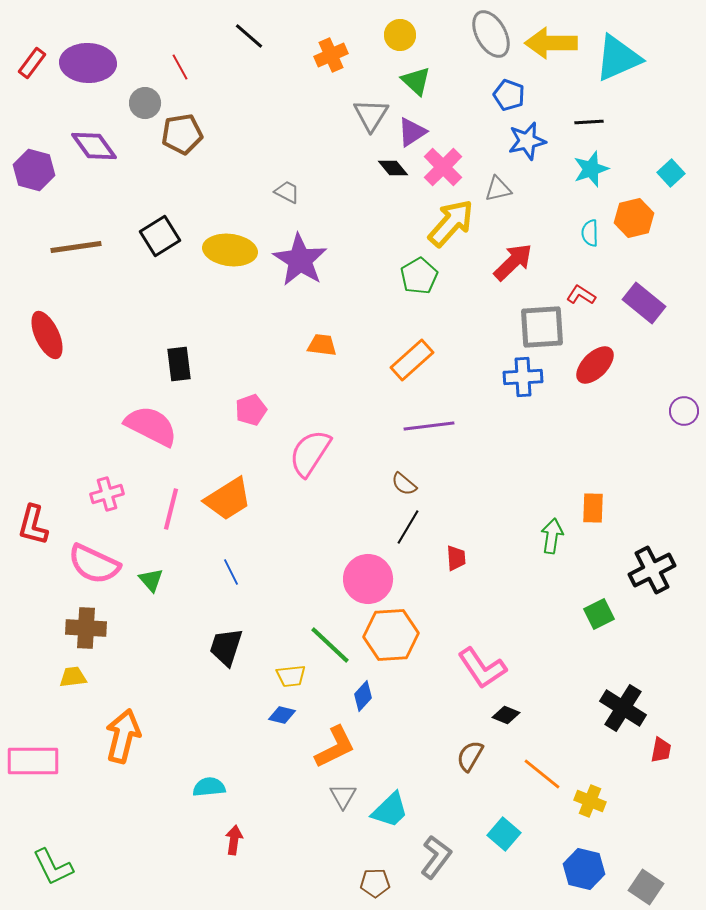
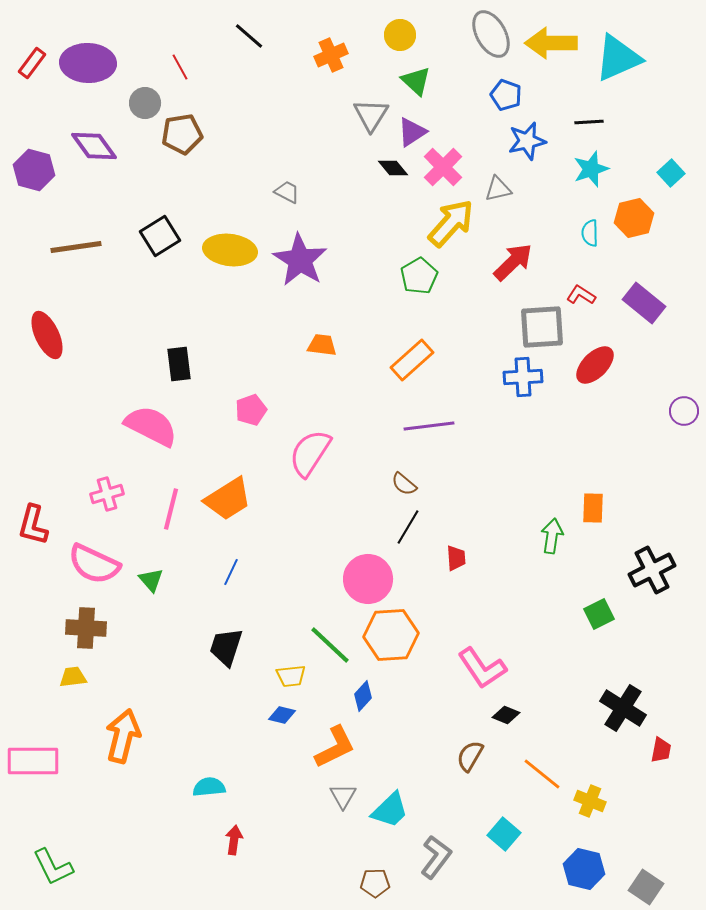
blue pentagon at (509, 95): moved 3 px left
blue line at (231, 572): rotated 52 degrees clockwise
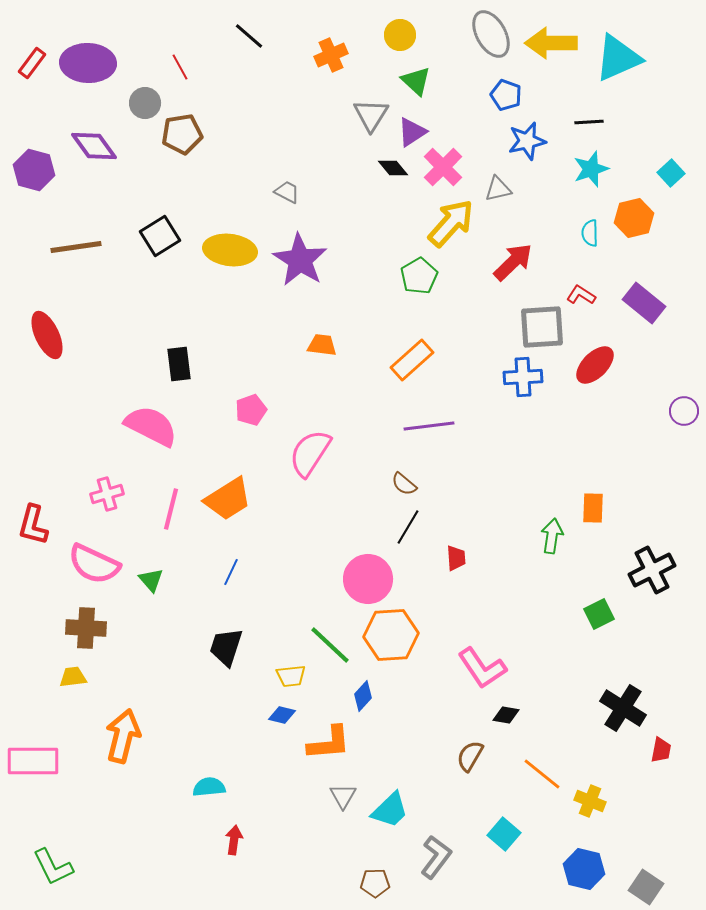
black diamond at (506, 715): rotated 12 degrees counterclockwise
orange L-shape at (335, 747): moved 6 px left, 4 px up; rotated 21 degrees clockwise
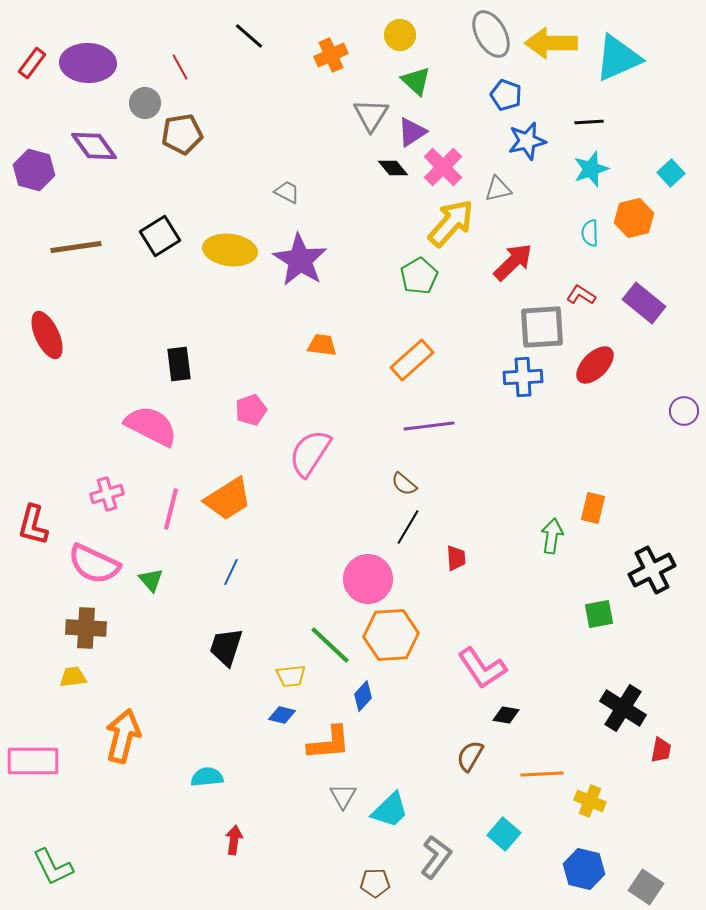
orange rectangle at (593, 508): rotated 12 degrees clockwise
green square at (599, 614): rotated 16 degrees clockwise
orange line at (542, 774): rotated 42 degrees counterclockwise
cyan semicircle at (209, 787): moved 2 px left, 10 px up
